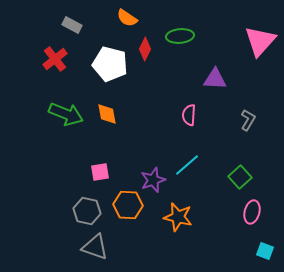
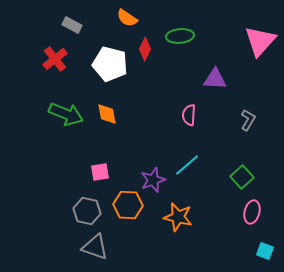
green square: moved 2 px right
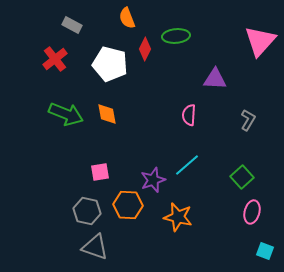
orange semicircle: rotated 35 degrees clockwise
green ellipse: moved 4 px left
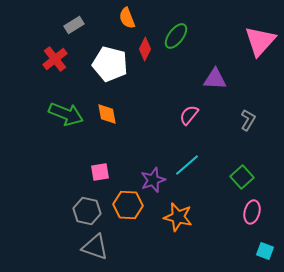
gray rectangle: moved 2 px right; rotated 60 degrees counterclockwise
green ellipse: rotated 48 degrees counterclockwise
pink semicircle: rotated 35 degrees clockwise
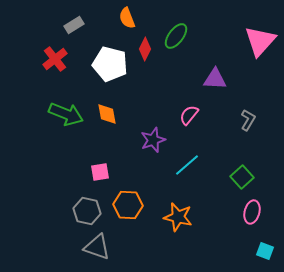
purple star: moved 40 px up
gray triangle: moved 2 px right
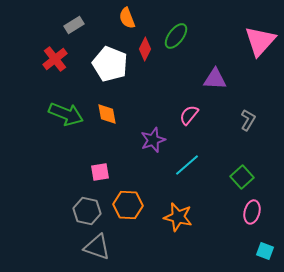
white pentagon: rotated 8 degrees clockwise
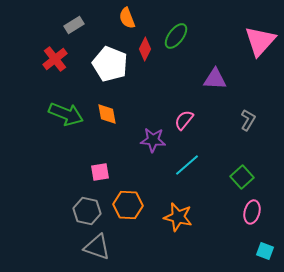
pink semicircle: moved 5 px left, 5 px down
purple star: rotated 25 degrees clockwise
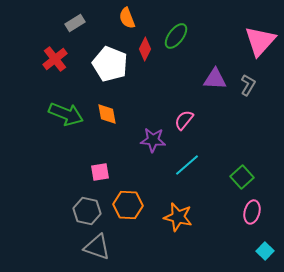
gray rectangle: moved 1 px right, 2 px up
gray L-shape: moved 35 px up
cyan square: rotated 24 degrees clockwise
